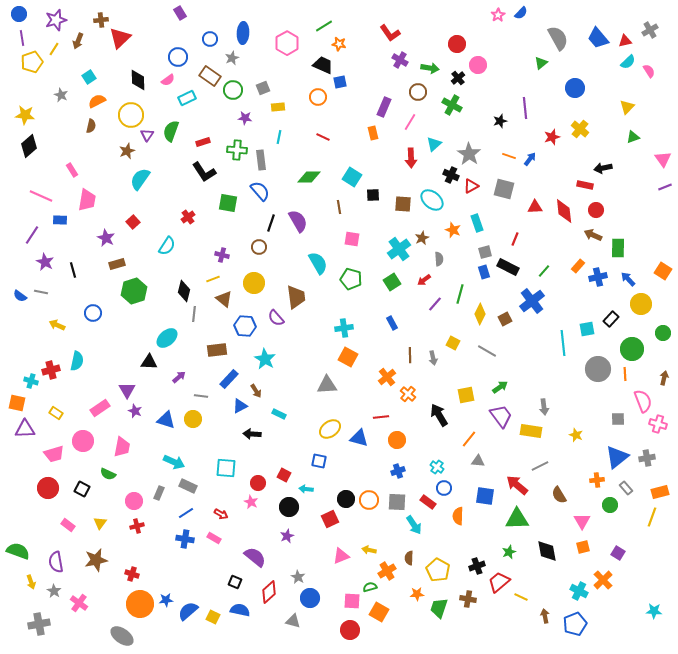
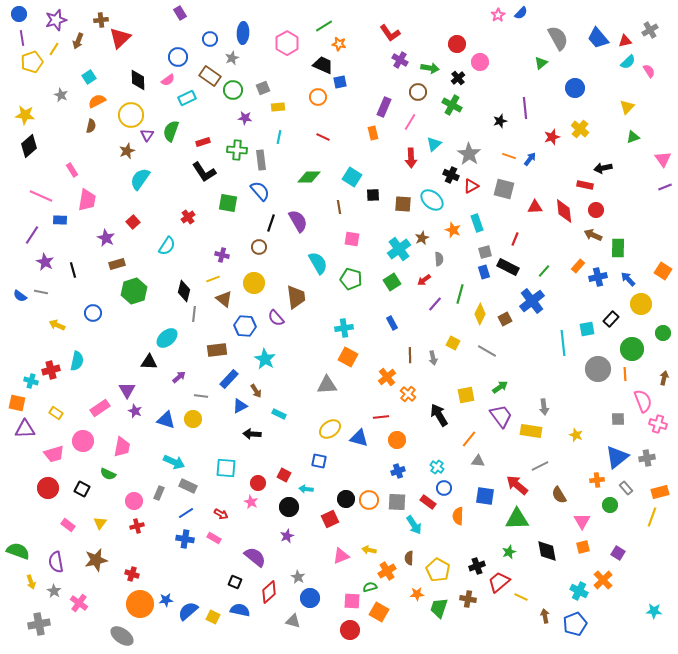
pink circle at (478, 65): moved 2 px right, 3 px up
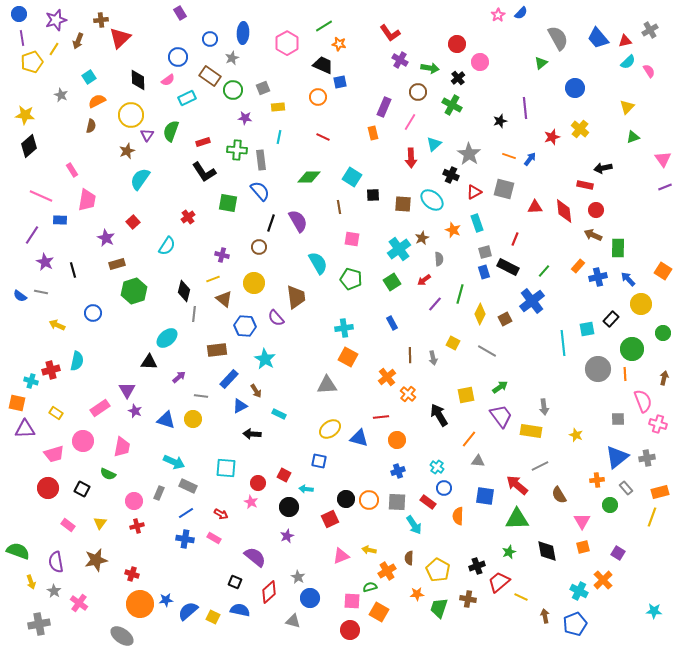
red triangle at (471, 186): moved 3 px right, 6 px down
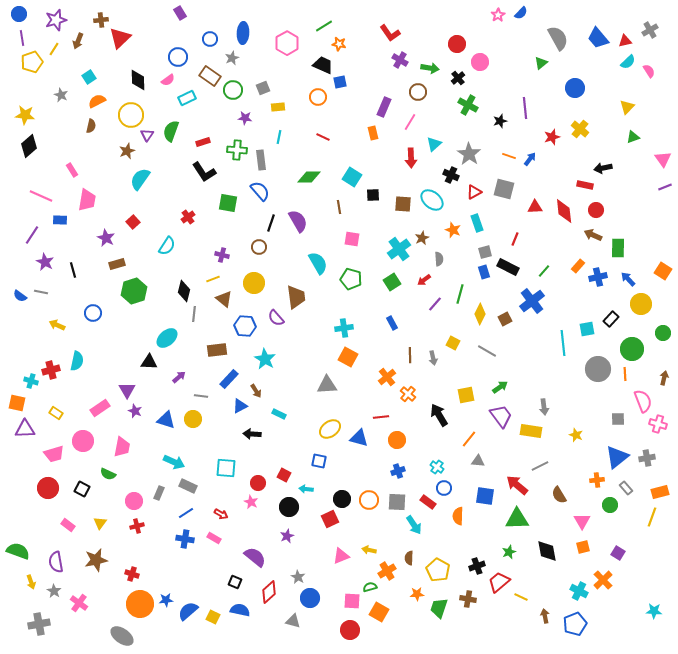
green cross at (452, 105): moved 16 px right
black circle at (346, 499): moved 4 px left
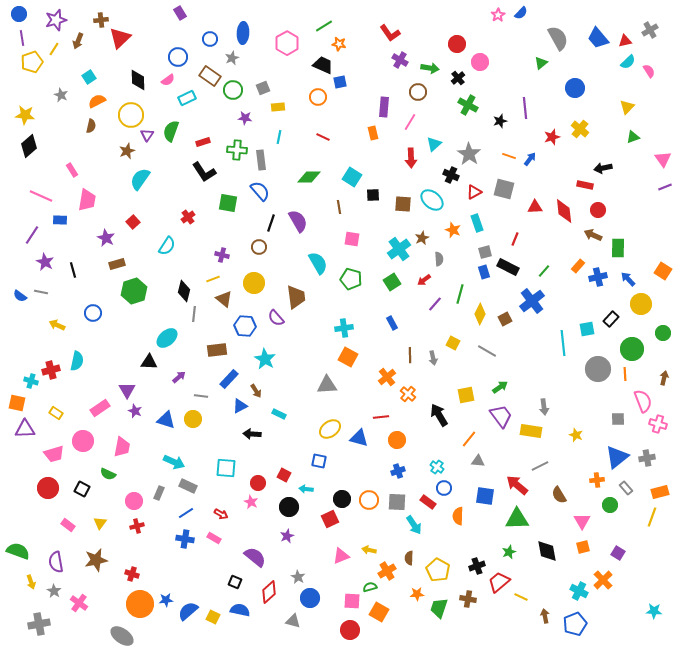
purple rectangle at (384, 107): rotated 18 degrees counterclockwise
red circle at (596, 210): moved 2 px right
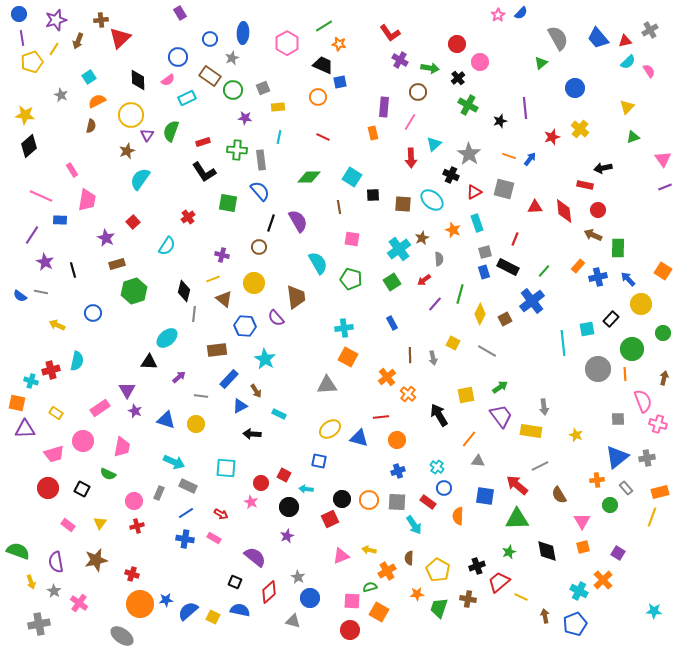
yellow circle at (193, 419): moved 3 px right, 5 px down
red circle at (258, 483): moved 3 px right
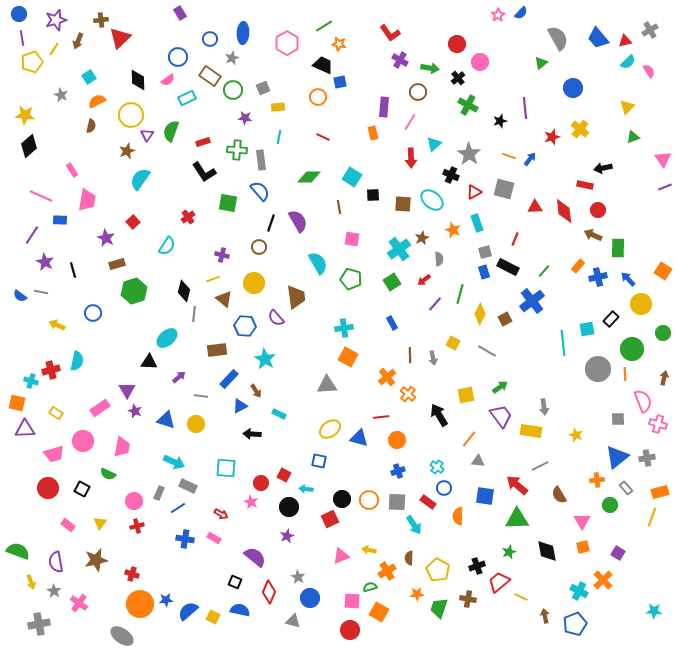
blue circle at (575, 88): moved 2 px left
blue line at (186, 513): moved 8 px left, 5 px up
red diamond at (269, 592): rotated 25 degrees counterclockwise
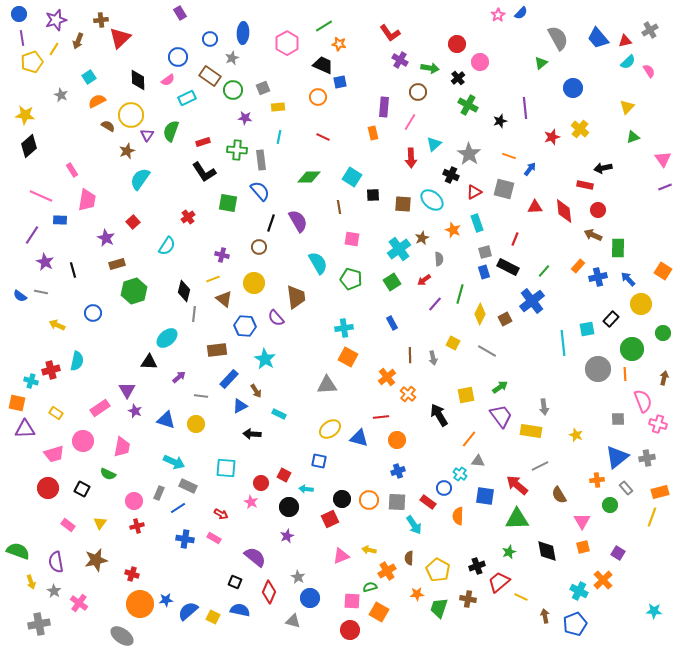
brown semicircle at (91, 126): moved 17 px right; rotated 72 degrees counterclockwise
blue arrow at (530, 159): moved 10 px down
cyan cross at (437, 467): moved 23 px right, 7 px down
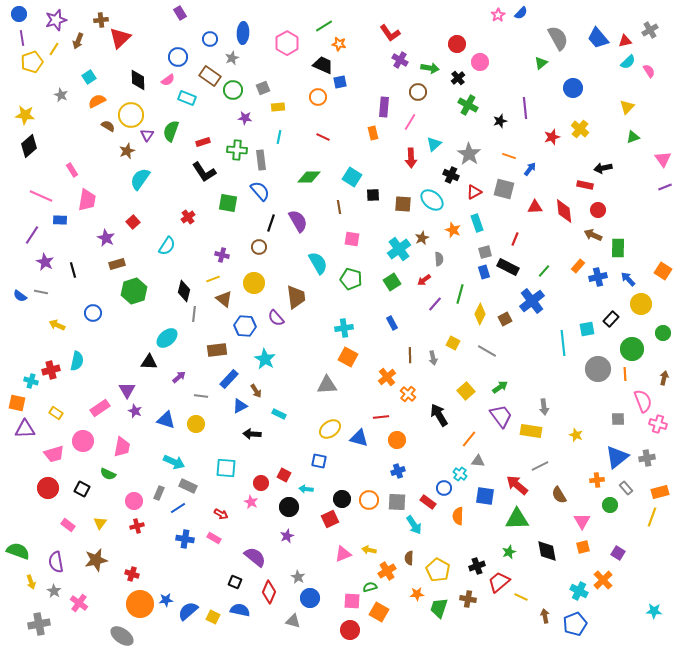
cyan rectangle at (187, 98): rotated 48 degrees clockwise
yellow square at (466, 395): moved 4 px up; rotated 30 degrees counterclockwise
pink triangle at (341, 556): moved 2 px right, 2 px up
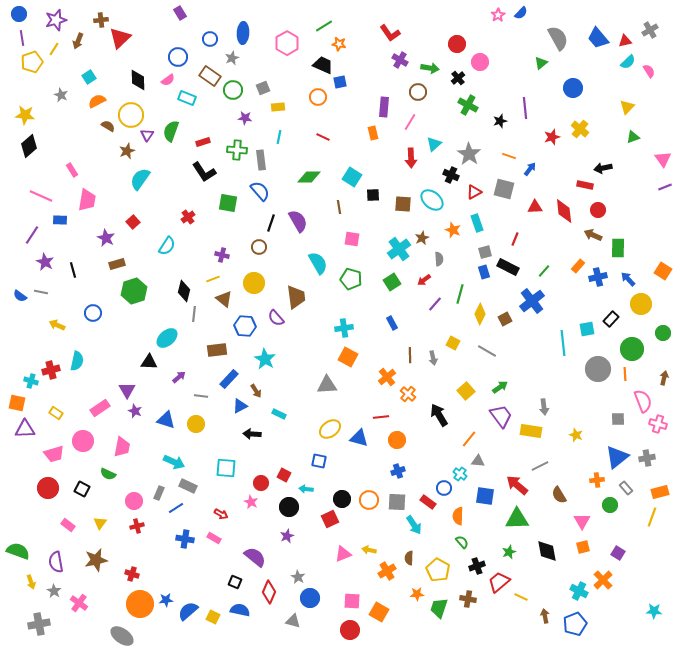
blue line at (178, 508): moved 2 px left
green semicircle at (370, 587): moved 92 px right, 45 px up; rotated 64 degrees clockwise
